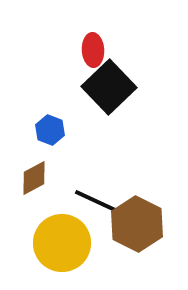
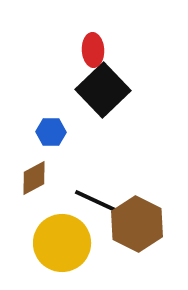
black square: moved 6 px left, 3 px down
blue hexagon: moved 1 px right, 2 px down; rotated 20 degrees counterclockwise
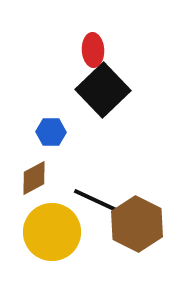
black line: moved 1 px left, 1 px up
yellow circle: moved 10 px left, 11 px up
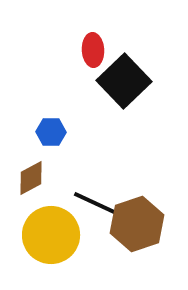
black square: moved 21 px right, 9 px up
brown diamond: moved 3 px left
black line: moved 3 px down
brown hexagon: rotated 14 degrees clockwise
yellow circle: moved 1 px left, 3 px down
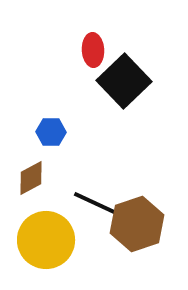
yellow circle: moved 5 px left, 5 px down
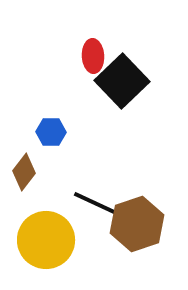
red ellipse: moved 6 px down
black square: moved 2 px left
brown diamond: moved 7 px left, 6 px up; rotated 24 degrees counterclockwise
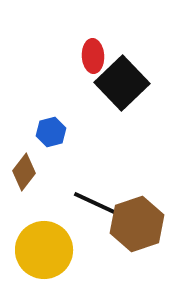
black square: moved 2 px down
blue hexagon: rotated 16 degrees counterclockwise
yellow circle: moved 2 px left, 10 px down
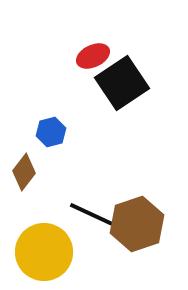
red ellipse: rotated 68 degrees clockwise
black square: rotated 10 degrees clockwise
black line: moved 4 px left, 11 px down
yellow circle: moved 2 px down
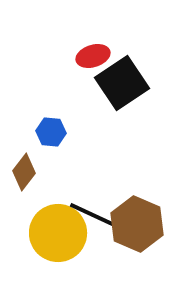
red ellipse: rotated 8 degrees clockwise
blue hexagon: rotated 20 degrees clockwise
brown hexagon: rotated 18 degrees counterclockwise
yellow circle: moved 14 px right, 19 px up
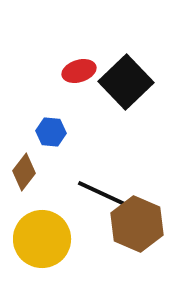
red ellipse: moved 14 px left, 15 px down
black square: moved 4 px right, 1 px up; rotated 10 degrees counterclockwise
black line: moved 8 px right, 22 px up
yellow circle: moved 16 px left, 6 px down
